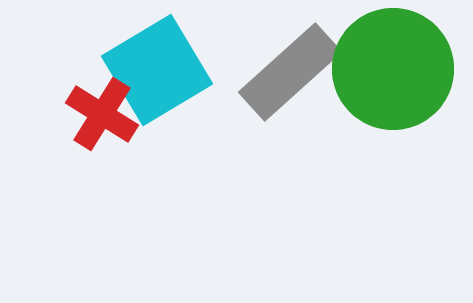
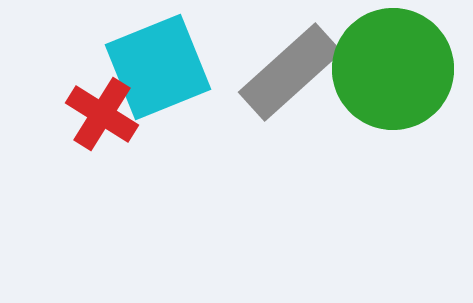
cyan square: moved 1 px right, 3 px up; rotated 9 degrees clockwise
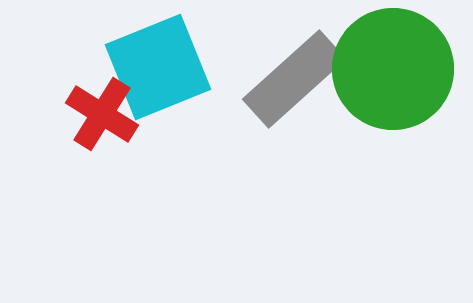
gray rectangle: moved 4 px right, 7 px down
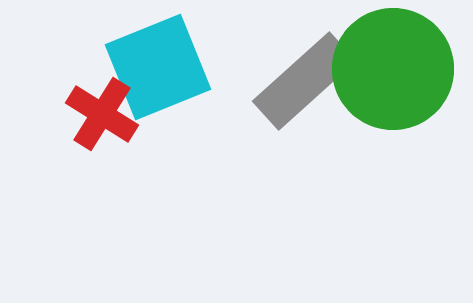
gray rectangle: moved 10 px right, 2 px down
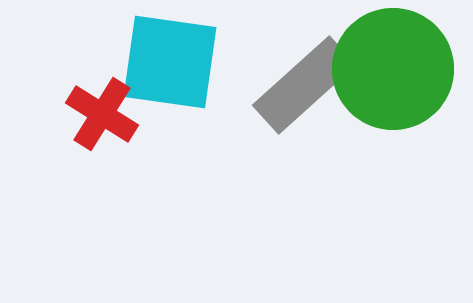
cyan square: moved 12 px right, 5 px up; rotated 30 degrees clockwise
gray rectangle: moved 4 px down
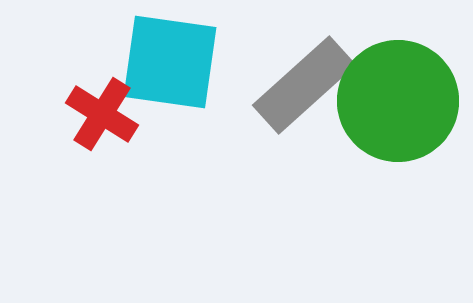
green circle: moved 5 px right, 32 px down
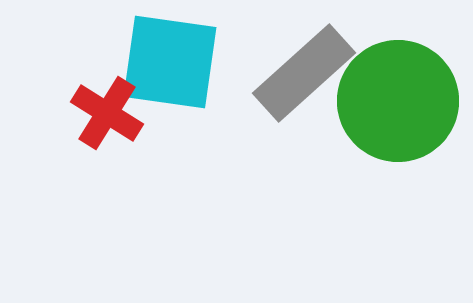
gray rectangle: moved 12 px up
red cross: moved 5 px right, 1 px up
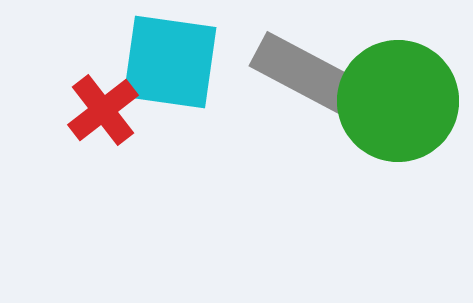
gray rectangle: rotated 70 degrees clockwise
red cross: moved 4 px left, 3 px up; rotated 20 degrees clockwise
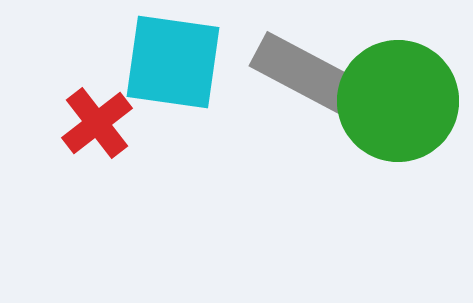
cyan square: moved 3 px right
red cross: moved 6 px left, 13 px down
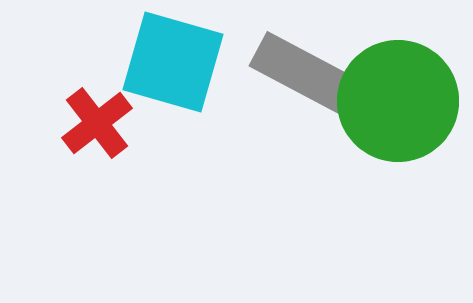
cyan square: rotated 8 degrees clockwise
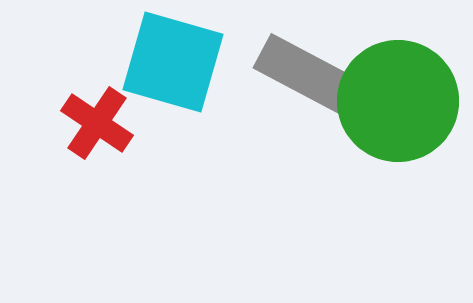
gray rectangle: moved 4 px right, 2 px down
red cross: rotated 18 degrees counterclockwise
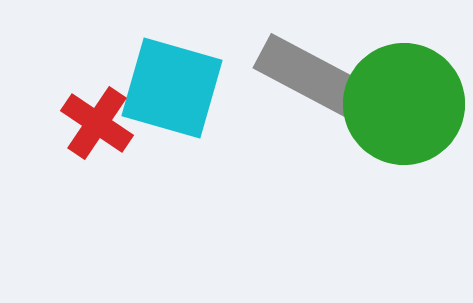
cyan square: moved 1 px left, 26 px down
green circle: moved 6 px right, 3 px down
